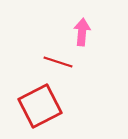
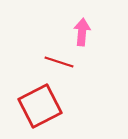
red line: moved 1 px right
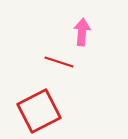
red square: moved 1 px left, 5 px down
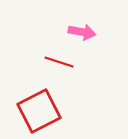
pink arrow: rotated 96 degrees clockwise
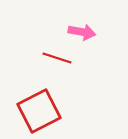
red line: moved 2 px left, 4 px up
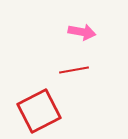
red line: moved 17 px right, 12 px down; rotated 28 degrees counterclockwise
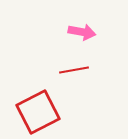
red square: moved 1 px left, 1 px down
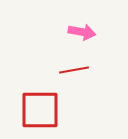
red square: moved 2 px right, 2 px up; rotated 27 degrees clockwise
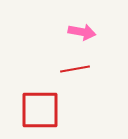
red line: moved 1 px right, 1 px up
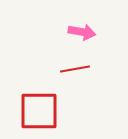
red square: moved 1 px left, 1 px down
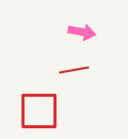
red line: moved 1 px left, 1 px down
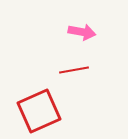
red square: rotated 24 degrees counterclockwise
